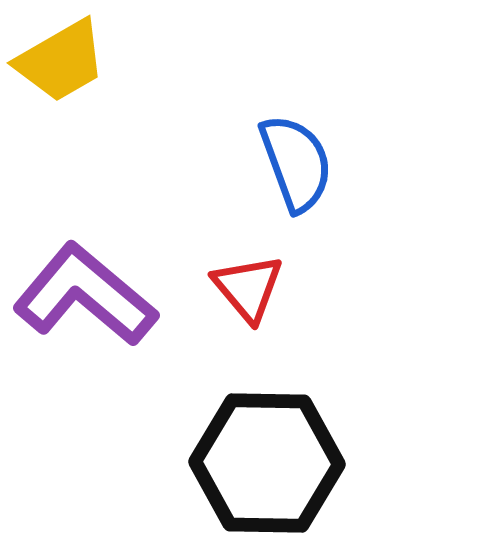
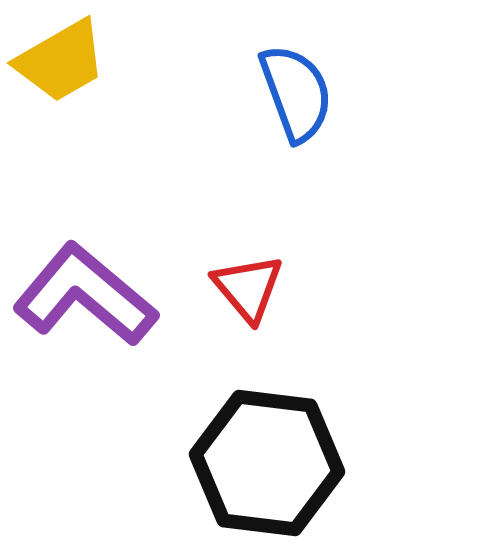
blue semicircle: moved 70 px up
black hexagon: rotated 6 degrees clockwise
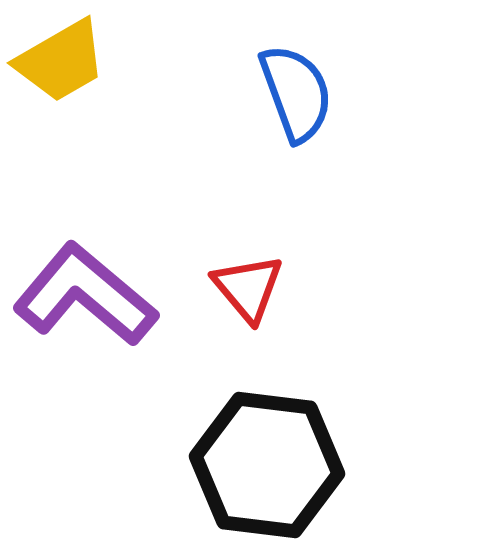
black hexagon: moved 2 px down
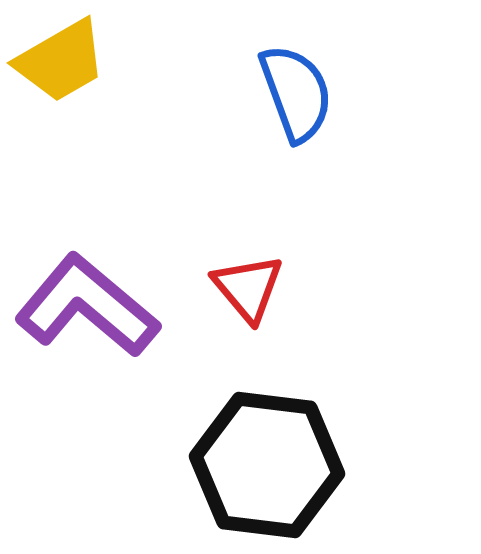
purple L-shape: moved 2 px right, 11 px down
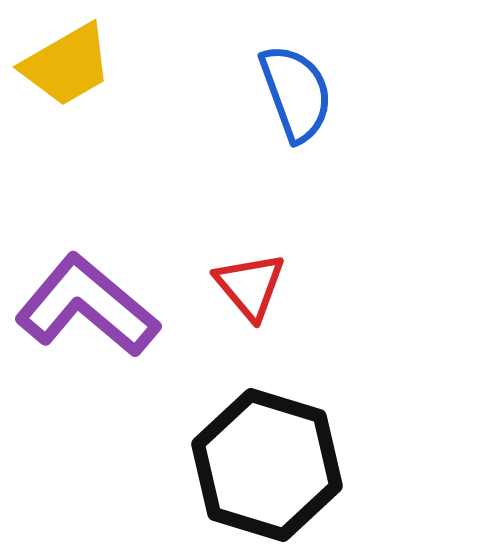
yellow trapezoid: moved 6 px right, 4 px down
red triangle: moved 2 px right, 2 px up
black hexagon: rotated 10 degrees clockwise
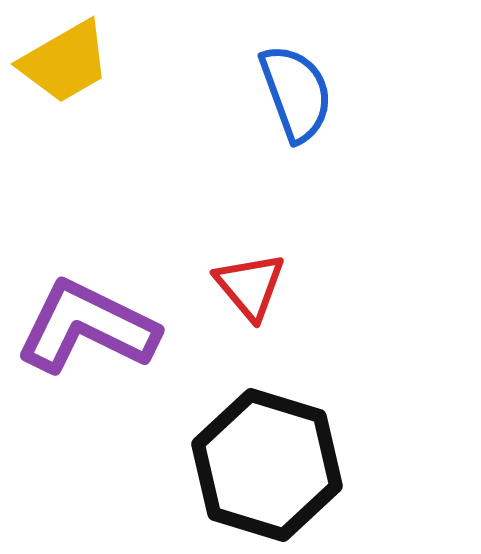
yellow trapezoid: moved 2 px left, 3 px up
purple L-shape: moved 21 px down; rotated 14 degrees counterclockwise
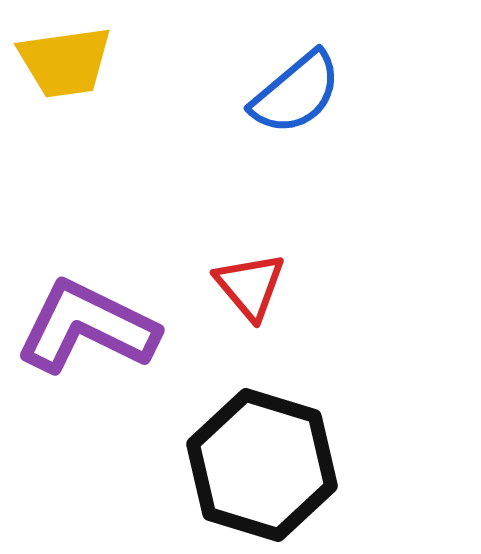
yellow trapezoid: rotated 22 degrees clockwise
blue semicircle: rotated 70 degrees clockwise
black hexagon: moved 5 px left
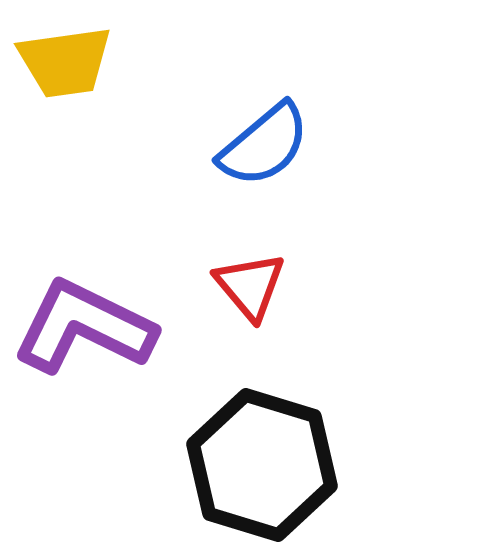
blue semicircle: moved 32 px left, 52 px down
purple L-shape: moved 3 px left
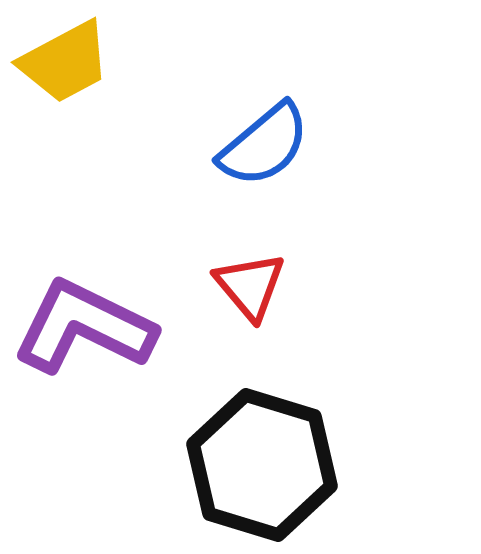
yellow trapezoid: rotated 20 degrees counterclockwise
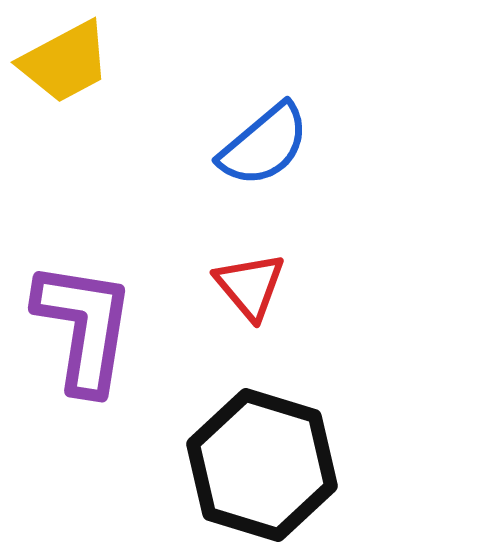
purple L-shape: rotated 73 degrees clockwise
